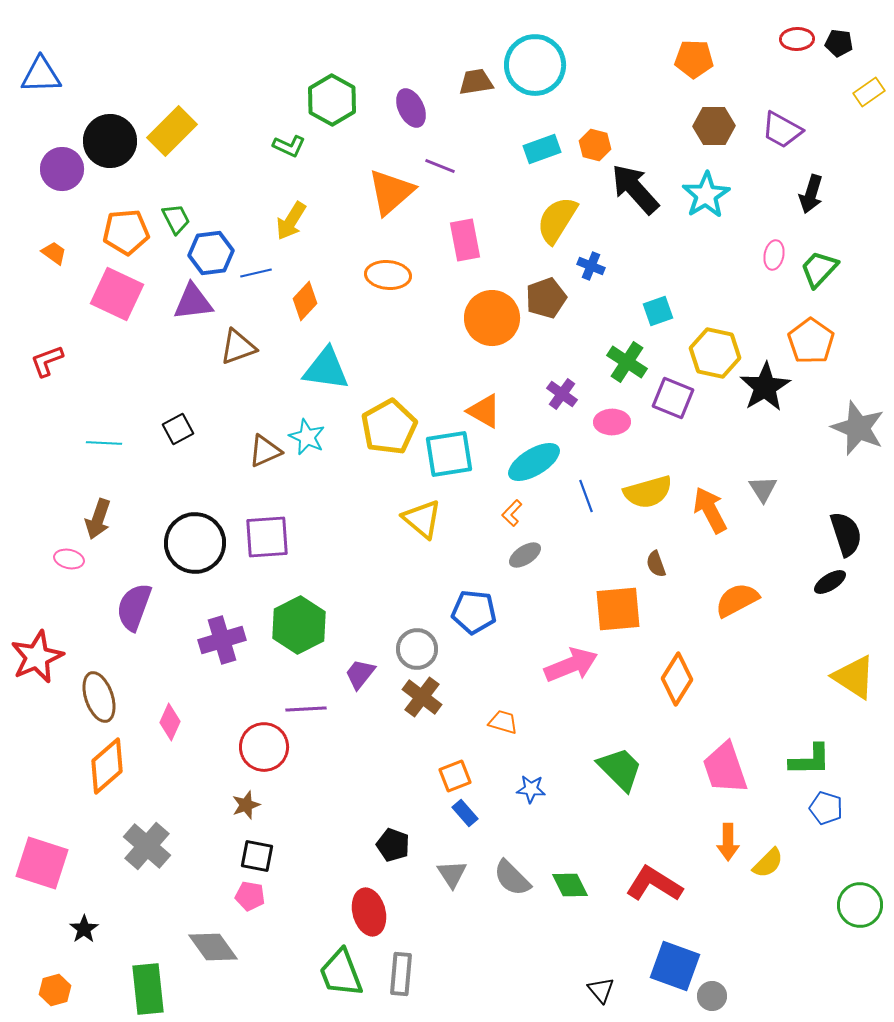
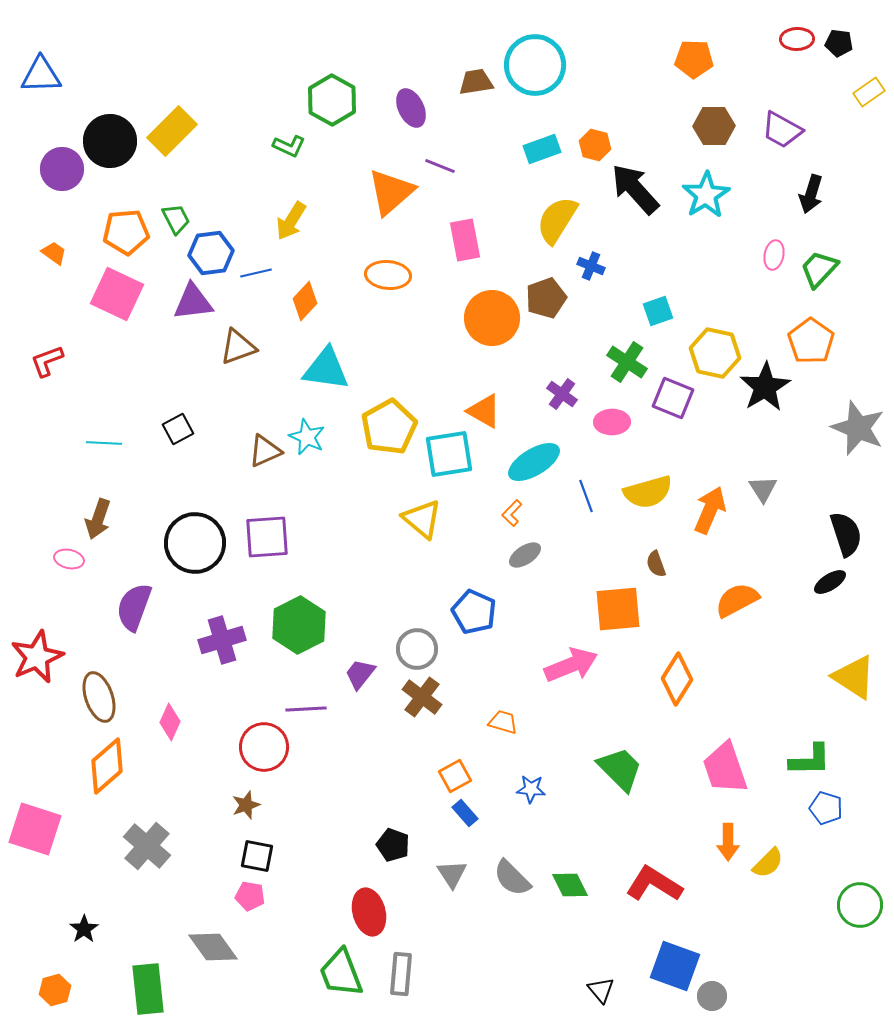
orange arrow at (710, 510): rotated 51 degrees clockwise
blue pentagon at (474, 612): rotated 18 degrees clockwise
orange square at (455, 776): rotated 8 degrees counterclockwise
pink square at (42, 863): moved 7 px left, 34 px up
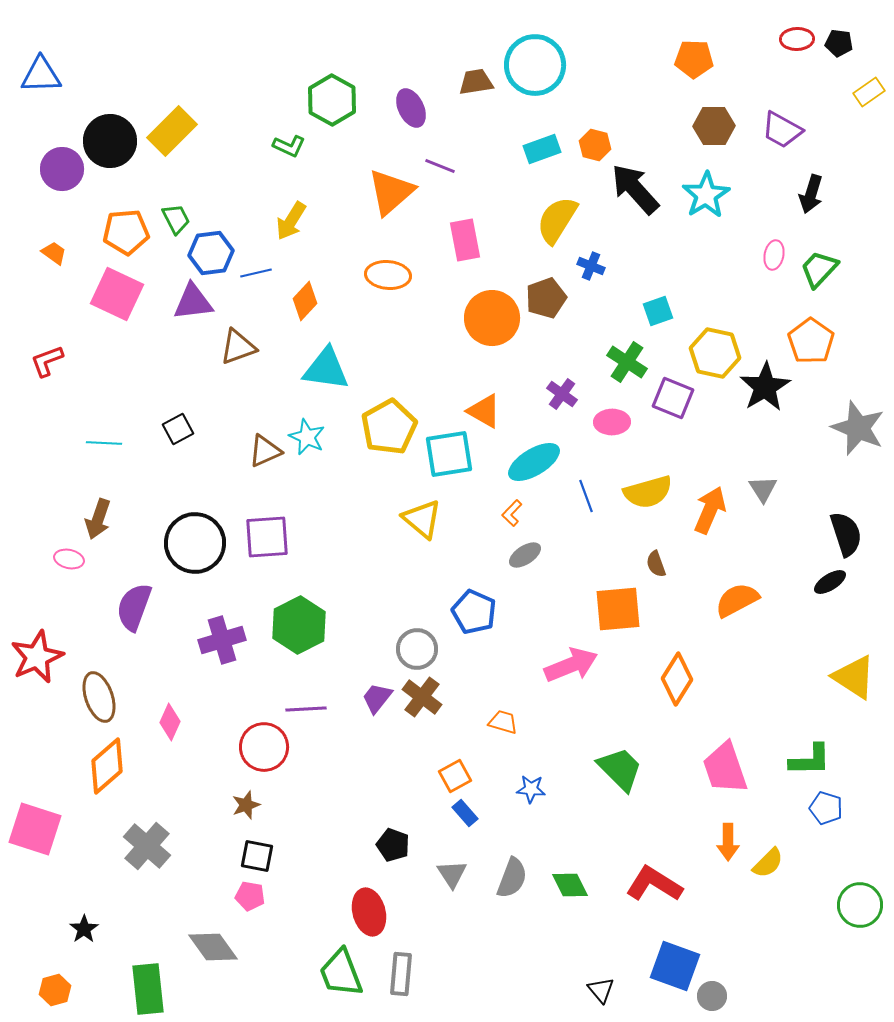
purple trapezoid at (360, 674): moved 17 px right, 24 px down
gray semicircle at (512, 878): rotated 114 degrees counterclockwise
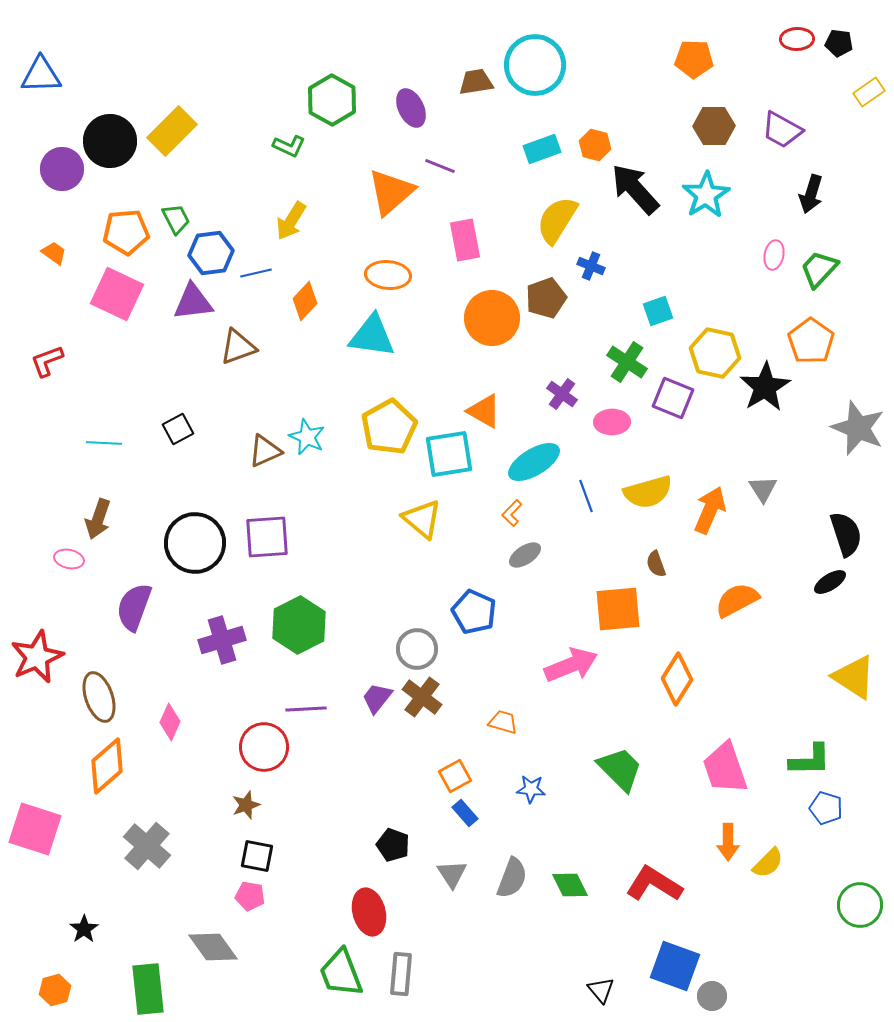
cyan triangle at (326, 369): moved 46 px right, 33 px up
